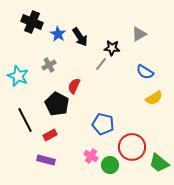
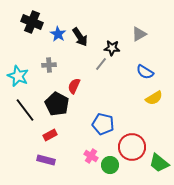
gray cross: rotated 24 degrees clockwise
black line: moved 10 px up; rotated 10 degrees counterclockwise
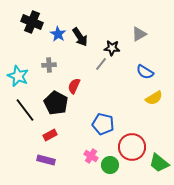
black pentagon: moved 1 px left, 1 px up
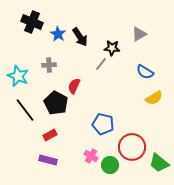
purple rectangle: moved 2 px right
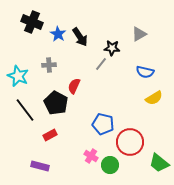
blue semicircle: rotated 18 degrees counterclockwise
red circle: moved 2 px left, 5 px up
purple rectangle: moved 8 px left, 6 px down
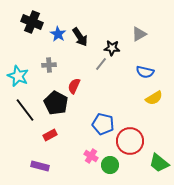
red circle: moved 1 px up
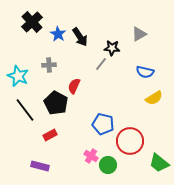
black cross: rotated 25 degrees clockwise
green circle: moved 2 px left
